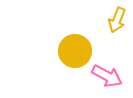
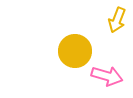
pink arrow: rotated 12 degrees counterclockwise
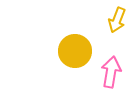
pink arrow: moved 4 px right, 4 px up; rotated 96 degrees counterclockwise
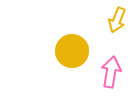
yellow circle: moved 3 px left
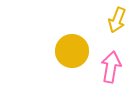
pink arrow: moved 5 px up
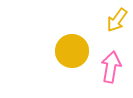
yellow arrow: rotated 15 degrees clockwise
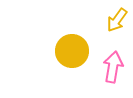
pink arrow: moved 2 px right
